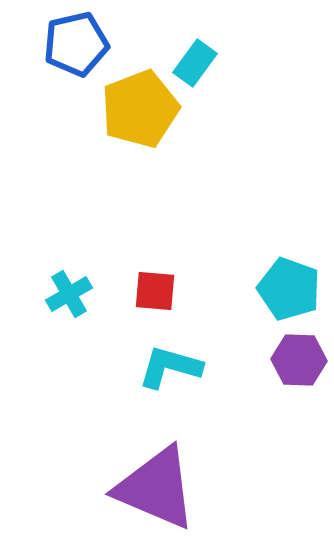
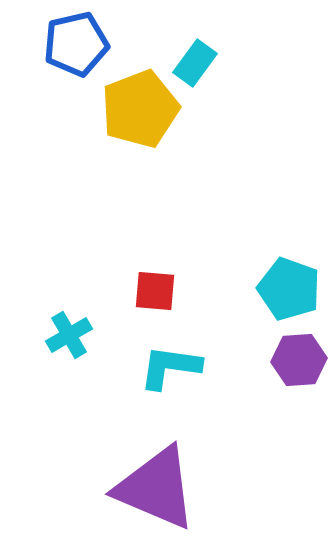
cyan cross: moved 41 px down
purple hexagon: rotated 6 degrees counterclockwise
cyan L-shape: rotated 8 degrees counterclockwise
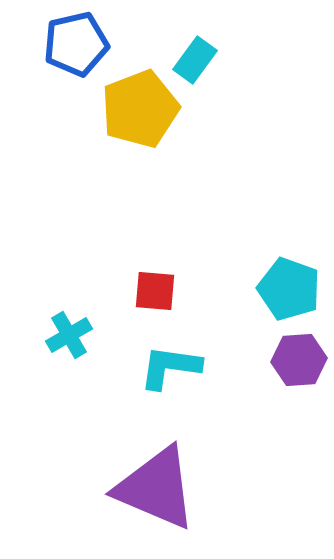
cyan rectangle: moved 3 px up
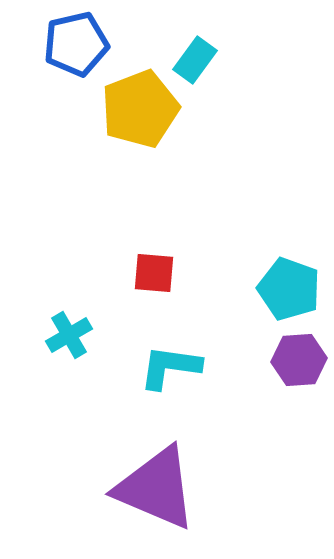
red square: moved 1 px left, 18 px up
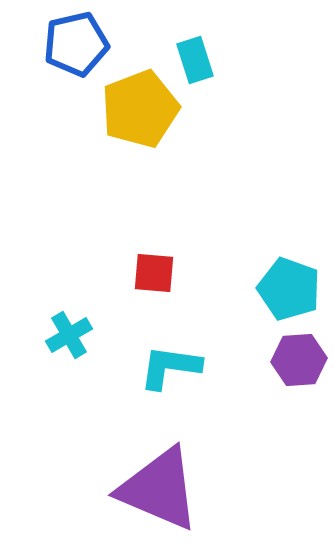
cyan rectangle: rotated 54 degrees counterclockwise
purple triangle: moved 3 px right, 1 px down
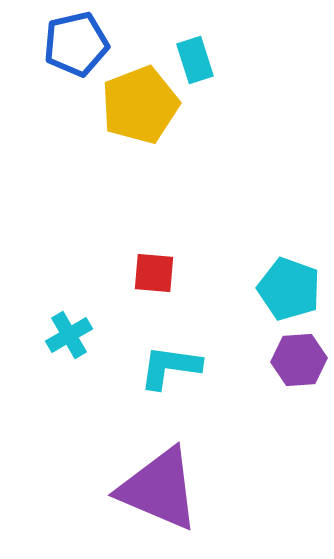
yellow pentagon: moved 4 px up
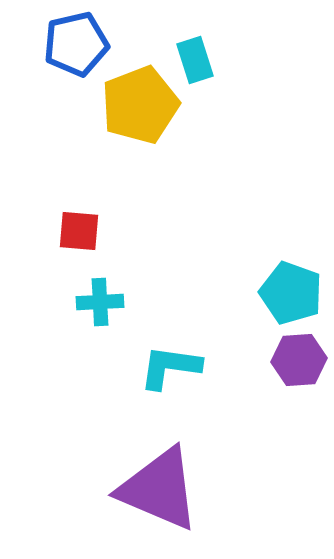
red square: moved 75 px left, 42 px up
cyan pentagon: moved 2 px right, 4 px down
cyan cross: moved 31 px right, 33 px up; rotated 27 degrees clockwise
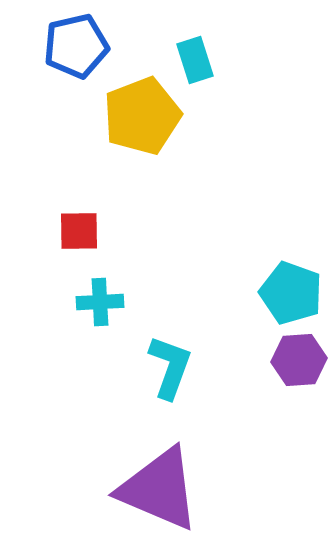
blue pentagon: moved 2 px down
yellow pentagon: moved 2 px right, 11 px down
red square: rotated 6 degrees counterclockwise
cyan L-shape: rotated 102 degrees clockwise
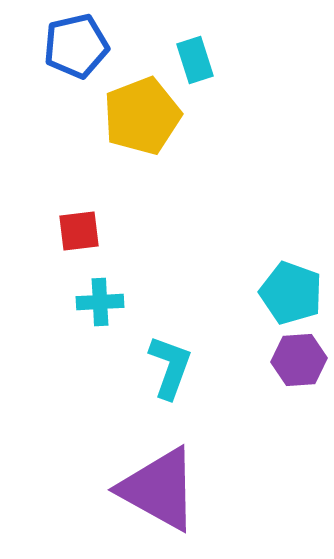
red square: rotated 6 degrees counterclockwise
purple triangle: rotated 6 degrees clockwise
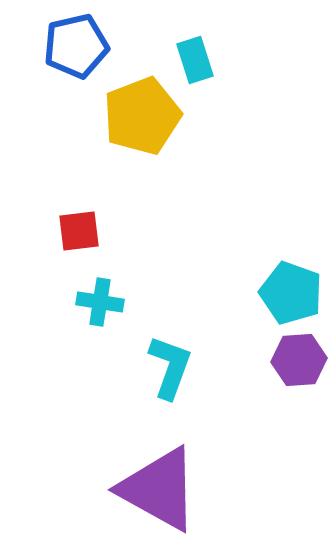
cyan cross: rotated 12 degrees clockwise
